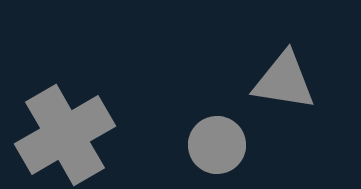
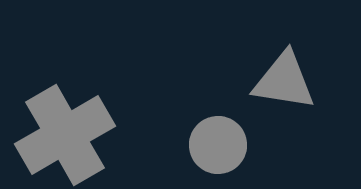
gray circle: moved 1 px right
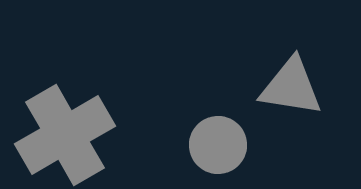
gray triangle: moved 7 px right, 6 px down
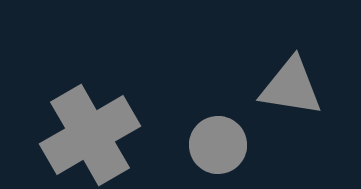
gray cross: moved 25 px right
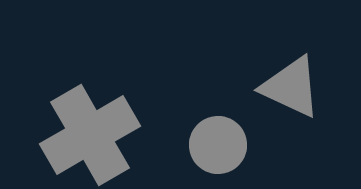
gray triangle: rotated 16 degrees clockwise
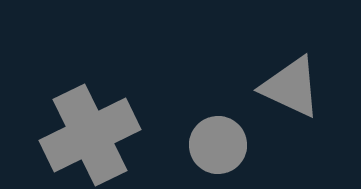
gray cross: rotated 4 degrees clockwise
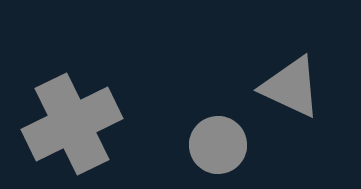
gray cross: moved 18 px left, 11 px up
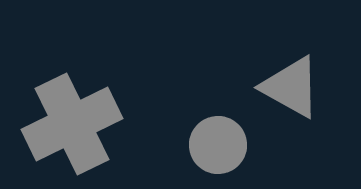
gray triangle: rotated 4 degrees clockwise
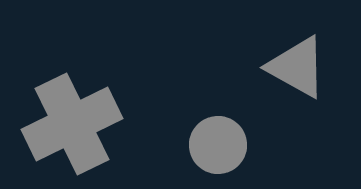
gray triangle: moved 6 px right, 20 px up
